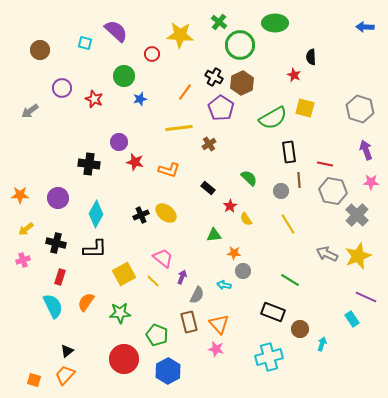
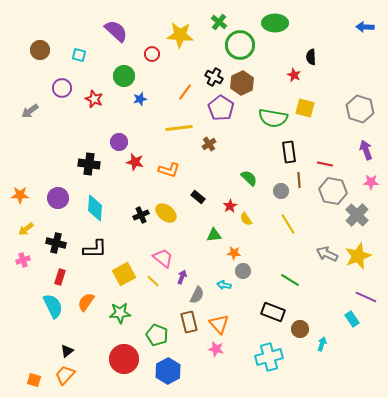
cyan square at (85, 43): moved 6 px left, 12 px down
green semicircle at (273, 118): rotated 40 degrees clockwise
black rectangle at (208, 188): moved 10 px left, 9 px down
cyan diamond at (96, 214): moved 1 px left, 6 px up; rotated 24 degrees counterclockwise
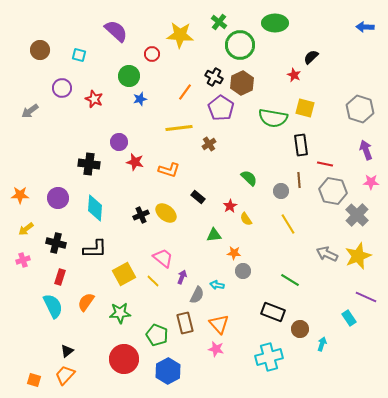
black semicircle at (311, 57): rotated 49 degrees clockwise
green circle at (124, 76): moved 5 px right
black rectangle at (289, 152): moved 12 px right, 7 px up
cyan arrow at (224, 285): moved 7 px left
cyan rectangle at (352, 319): moved 3 px left, 1 px up
brown rectangle at (189, 322): moved 4 px left, 1 px down
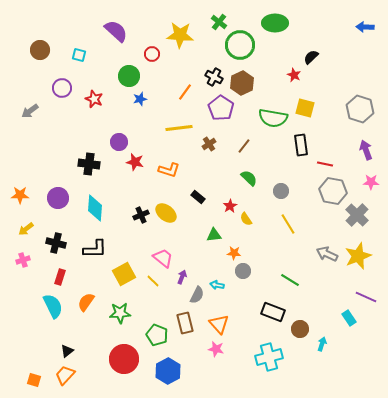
brown line at (299, 180): moved 55 px left, 34 px up; rotated 42 degrees clockwise
